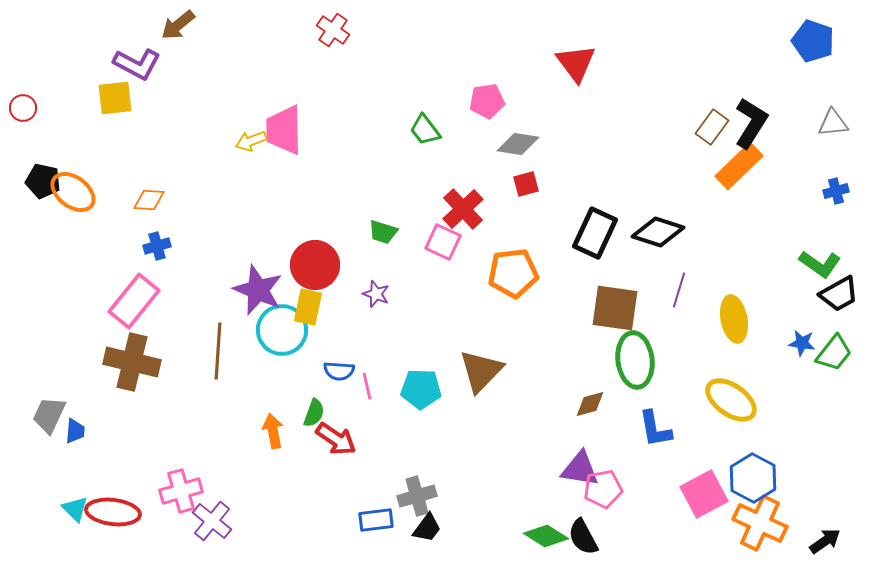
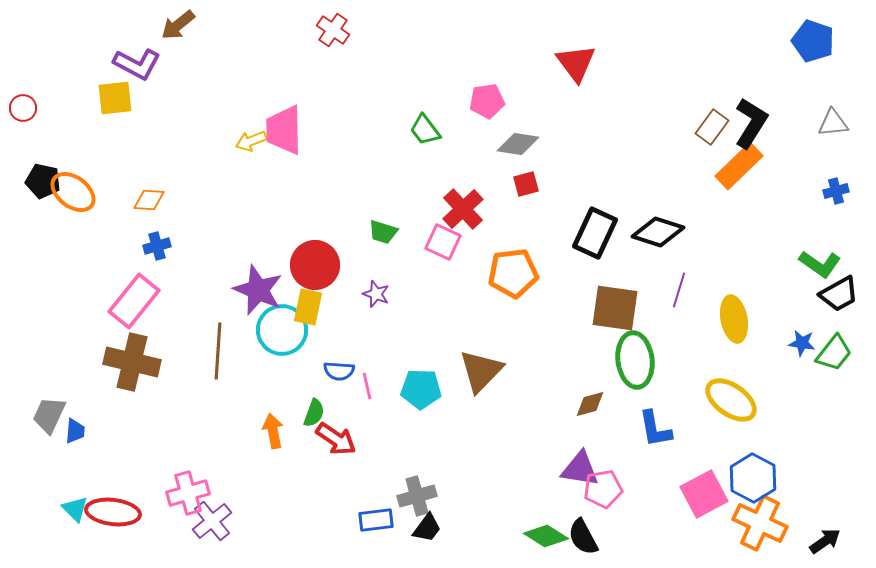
pink cross at (181, 491): moved 7 px right, 2 px down
purple cross at (212, 521): rotated 12 degrees clockwise
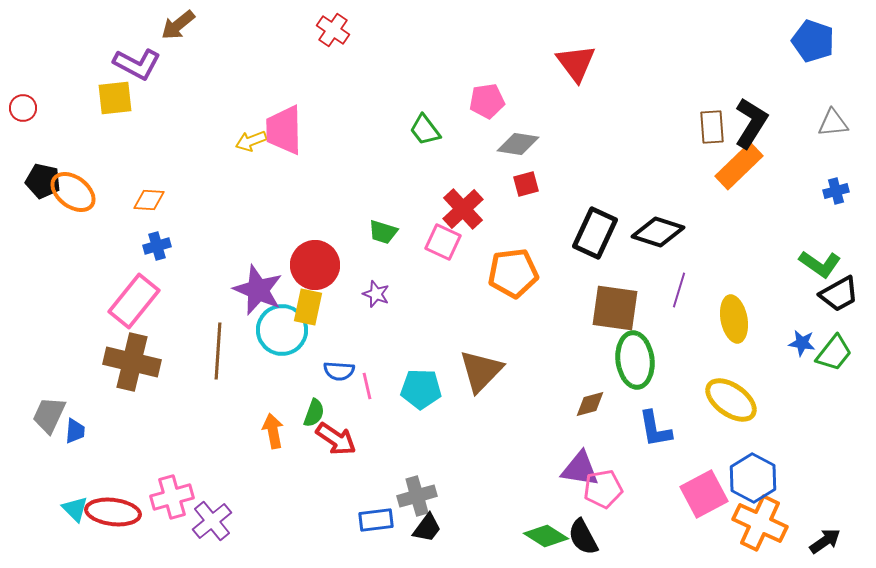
brown rectangle at (712, 127): rotated 40 degrees counterclockwise
pink cross at (188, 493): moved 16 px left, 4 px down
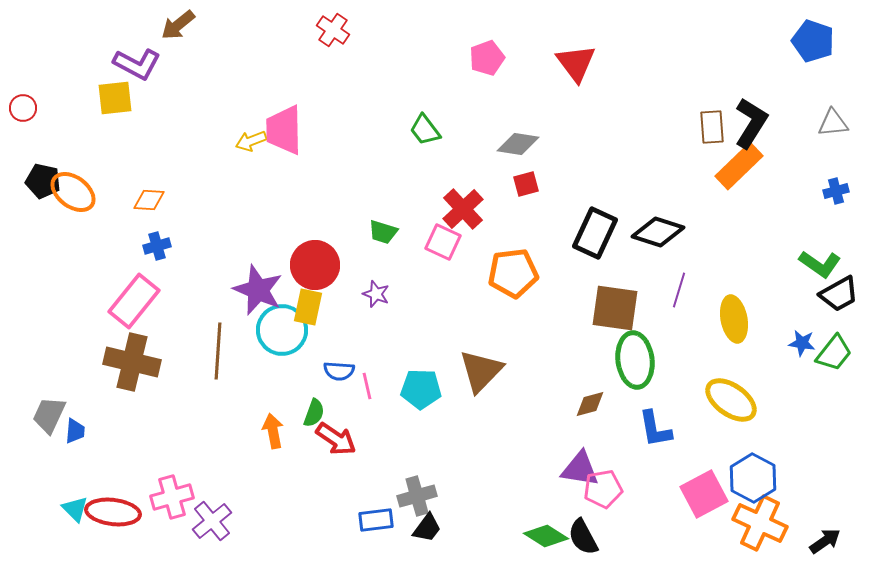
pink pentagon at (487, 101): moved 43 px up; rotated 12 degrees counterclockwise
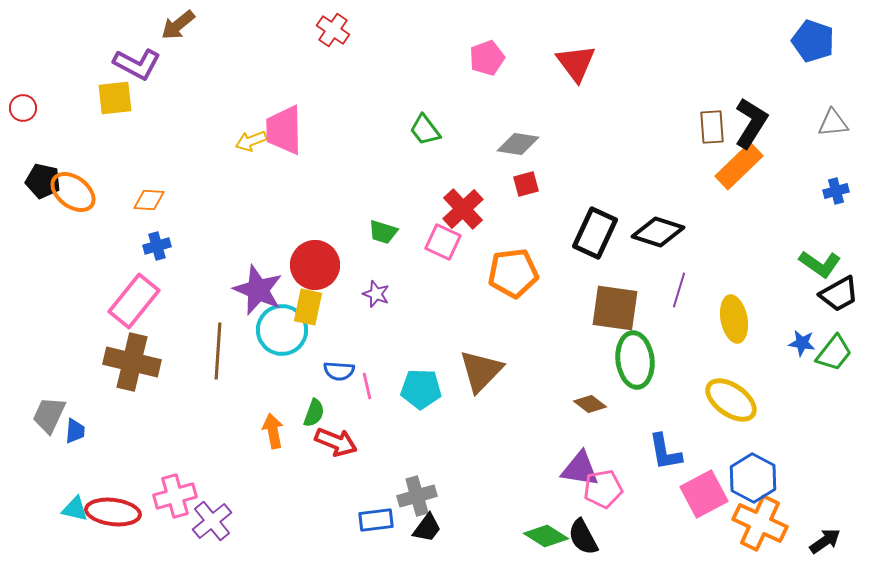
brown diamond at (590, 404): rotated 52 degrees clockwise
blue L-shape at (655, 429): moved 10 px right, 23 px down
red arrow at (336, 439): moved 3 px down; rotated 12 degrees counterclockwise
pink cross at (172, 497): moved 3 px right, 1 px up
cyan triangle at (75, 509): rotated 32 degrees counterclockwise
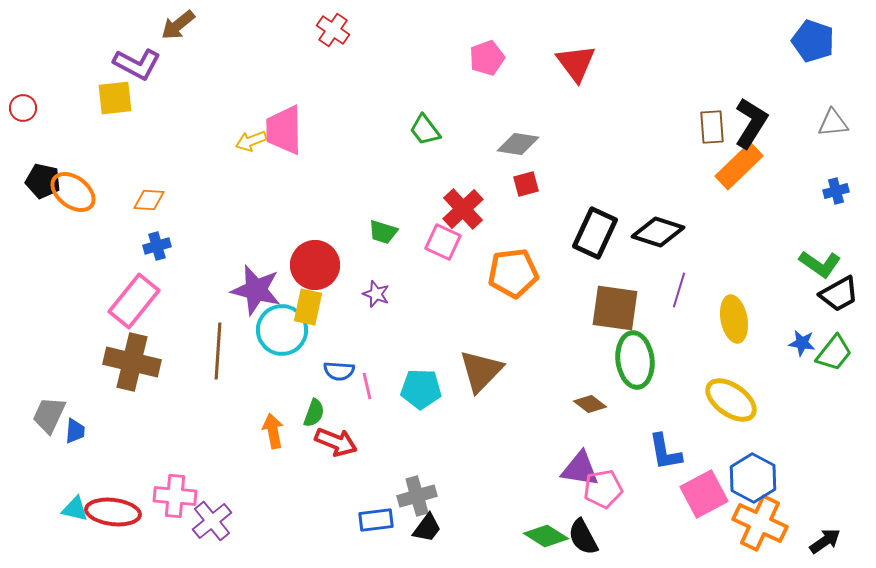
purple star at (258, 290): moved 2 px left; rotated 9 degrees counterclockwise
pink cross at (175, 496): rotated 21 degrees clockwise
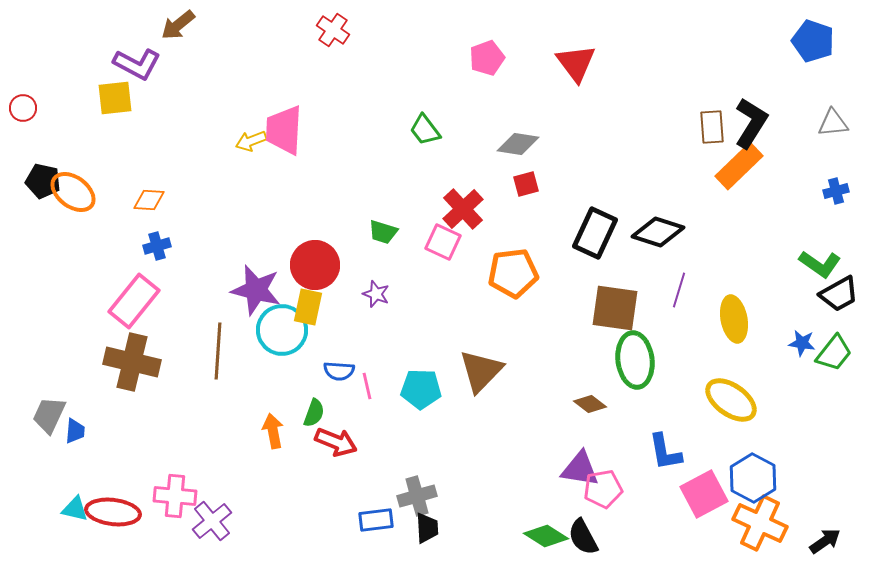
pink trapezoid at (284, 130): rotated 4 degrees clockwise
black trapezoid at (427, 528): rotated 40 degrees counterclockwise
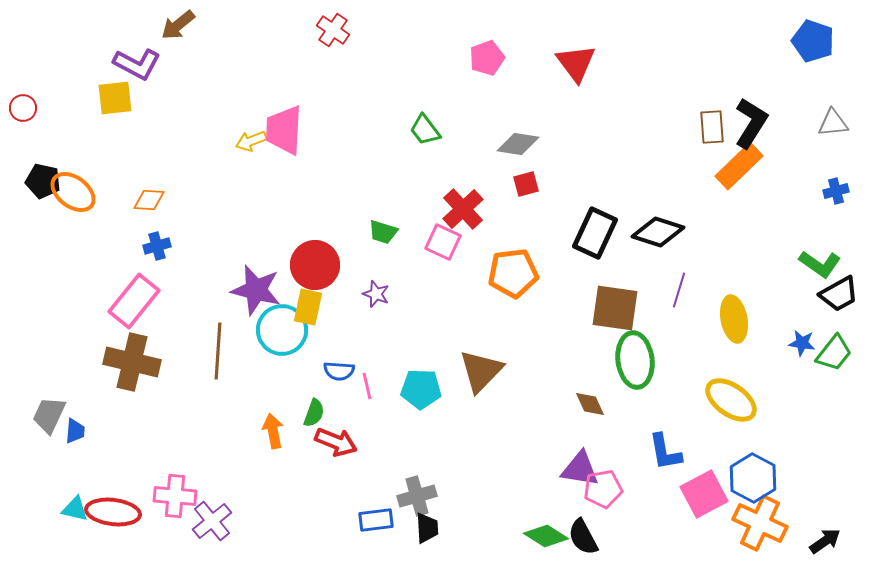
brown diamond at (590, 404): rotated 28 degrees clockwise
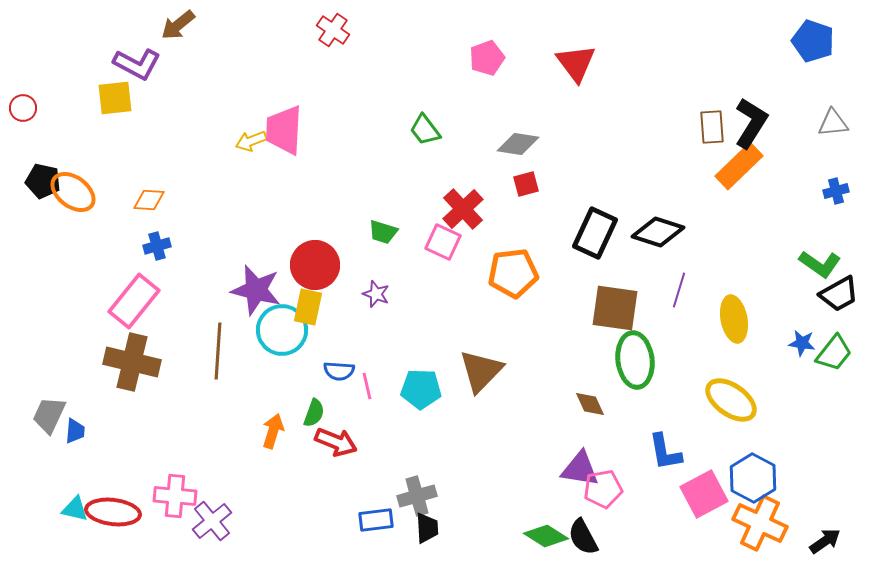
orange arrow at (273, 431): rotated 28 degrees clockwise
